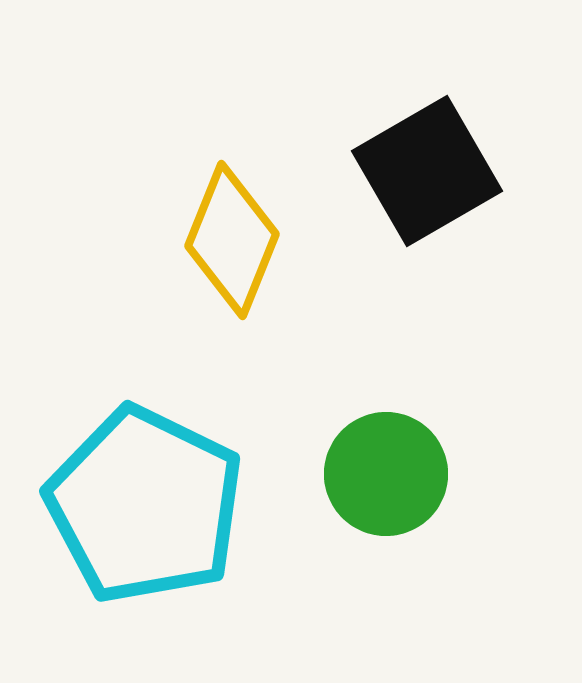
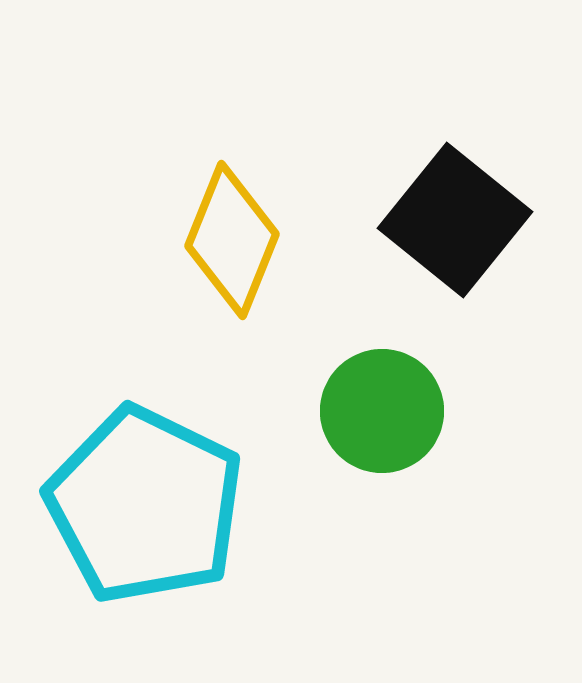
black square: moved 28 px right, 49 px down; rotated 21 degrees counterclockwise
green circle: moved 4 px left, 63 px up
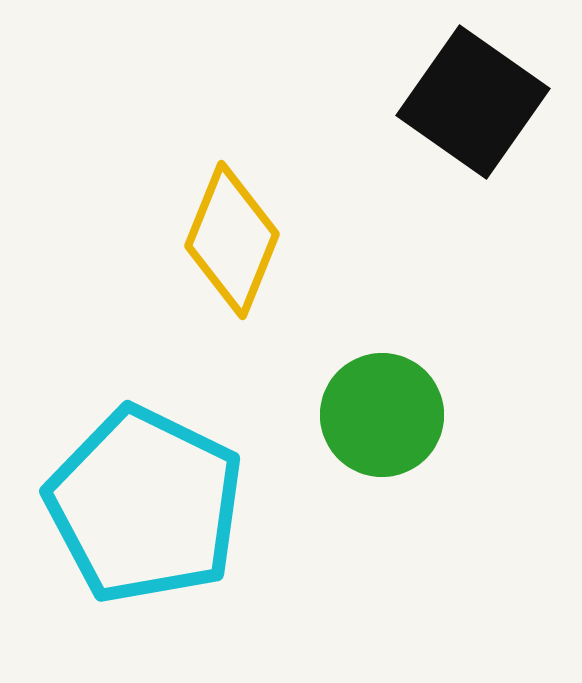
black square: moved 18 px right, 118 px up; rotated 4 degrees counterclockwise
green circle: moved 4 px down
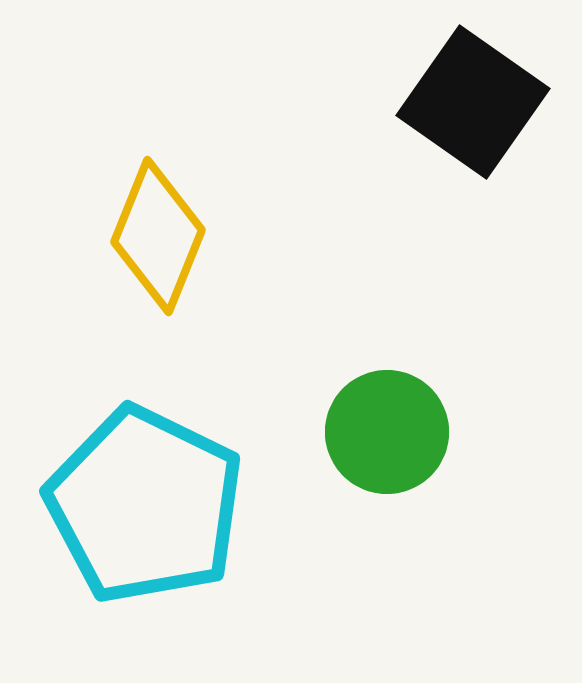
yellow diamond: moved 74 px left, 4 px up
green circle: moved 5 px right, 17 px down
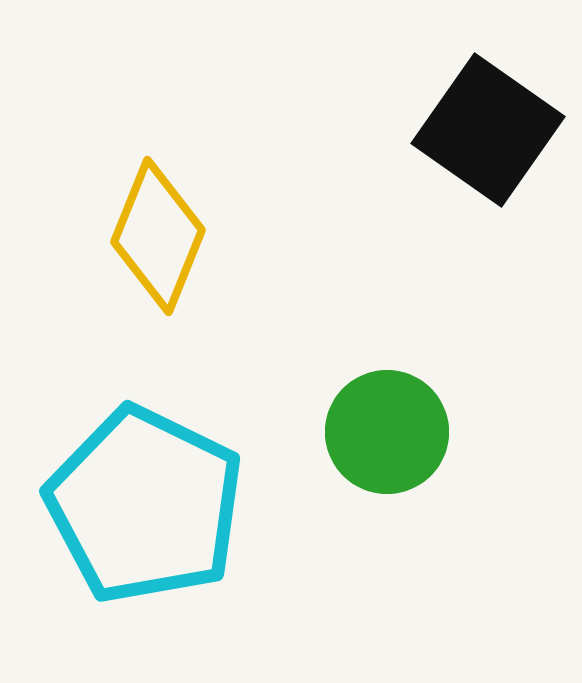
black square: moved 15 px right, 28 px down
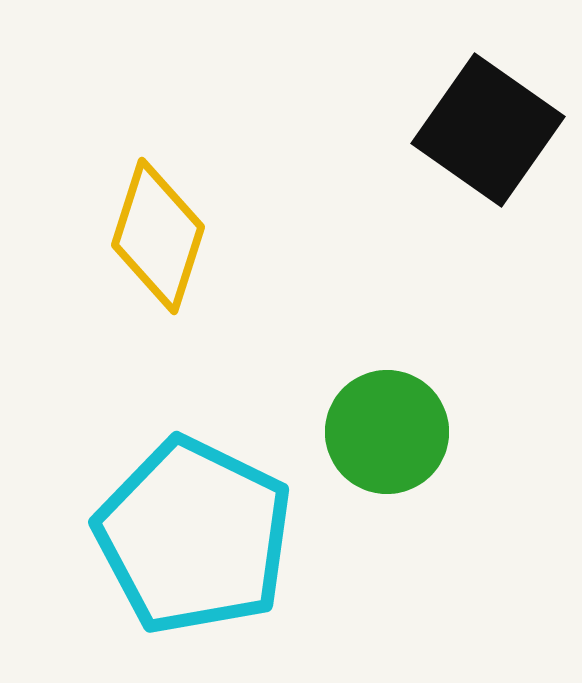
yellow diamond: rotated 4 degrees counterclockwise
cyan pentagon: moved 49 px right, 31 px down
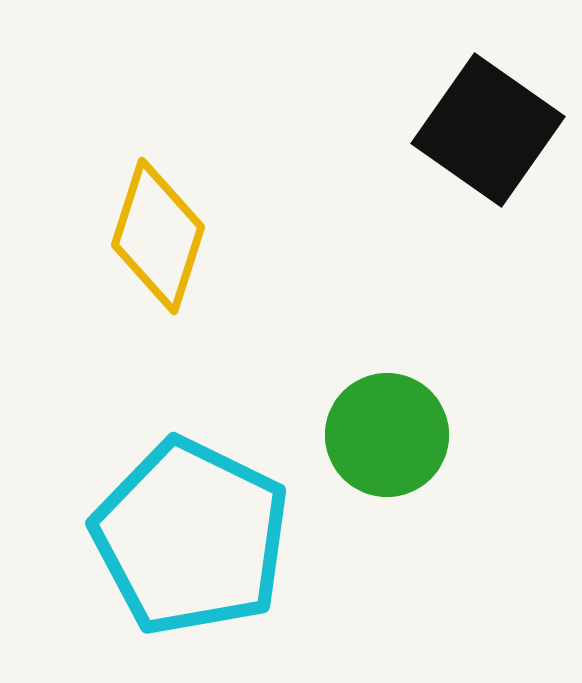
green circle: moved 3 px down
cyan pentagon: moved 3 px left, 1 px down
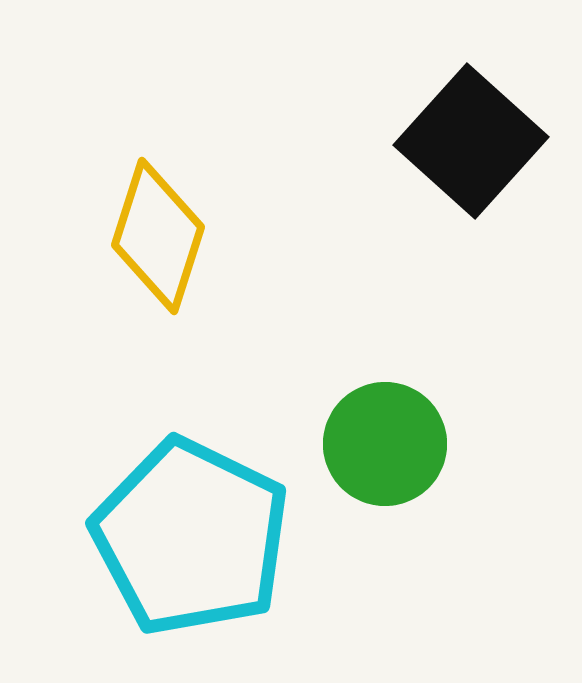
black square: moved 17 px left, 11 px down; rotated 7 degrees clockwise
green circle: moved 2 px left, 9 px down
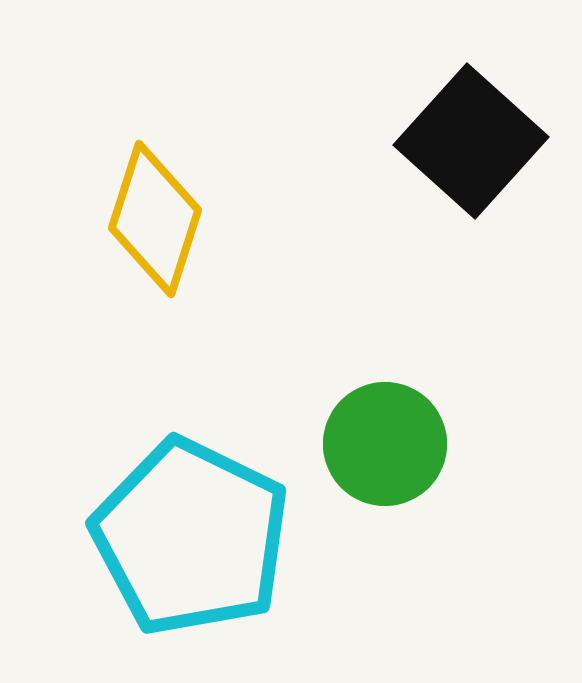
yellow diamond: moved 3 px left, 17 px up
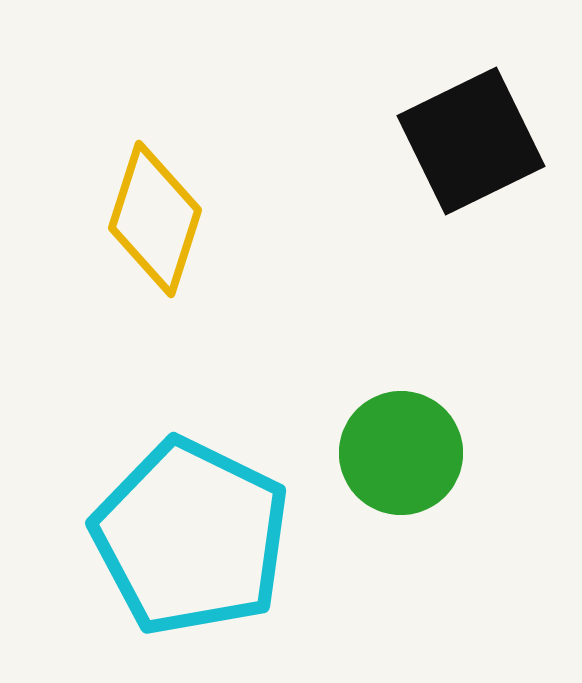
black square: rotated 22 degrees clockwise
green circle: moved 16 px right, 9 px down
